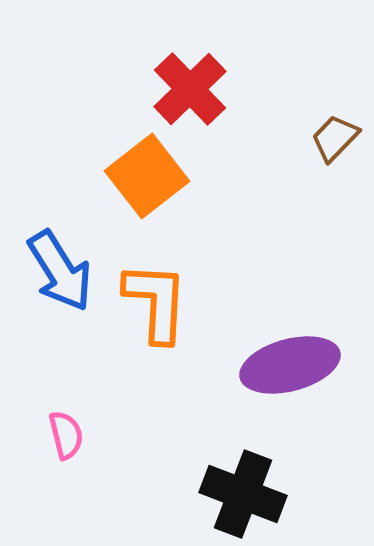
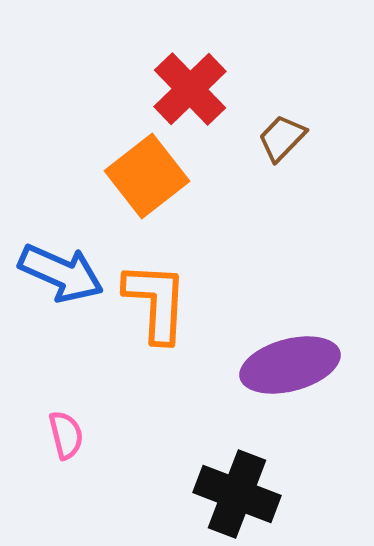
brown trapezoid: moved 53 px left
blue arrow: moved 1 px right, 2 px down; rotated 34 degrees counterclockwise
black cross: moved 6 px left
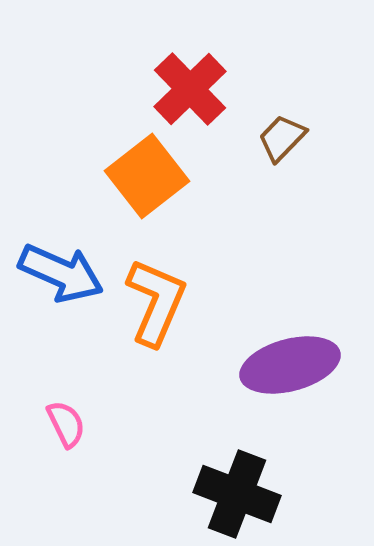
orange L-shape: rotated 20 degrees clockwise
pink semicircle: moved 11 px up; rotated 12 degrees counterclockwise
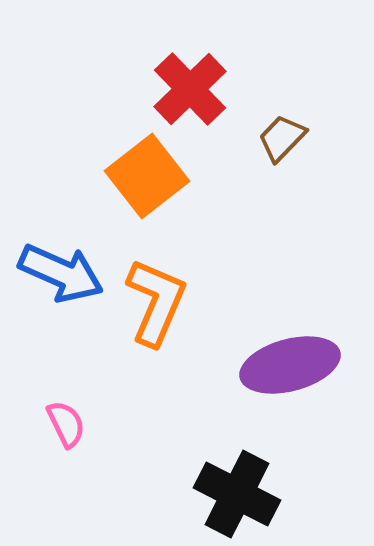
black cross: rotated 6 degrees clockwise
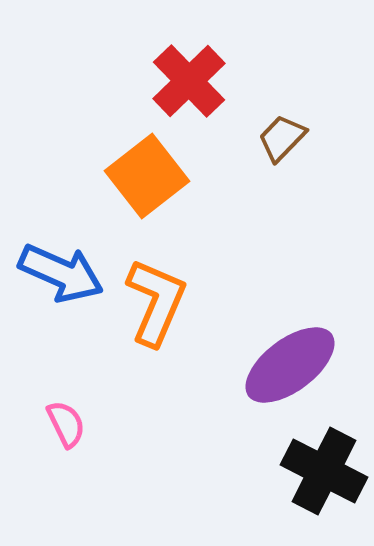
red cross: moved 1 px left, 8 px up
purple ellipse: rotated 22 degrees counterclockwise
black cross: moved 87 px right, 23 px up
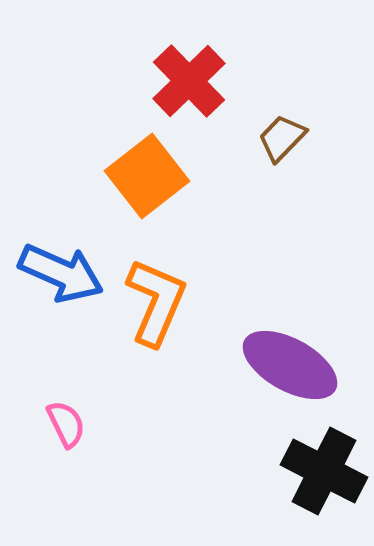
purple ellipse: rotated 66 degrees clockwise
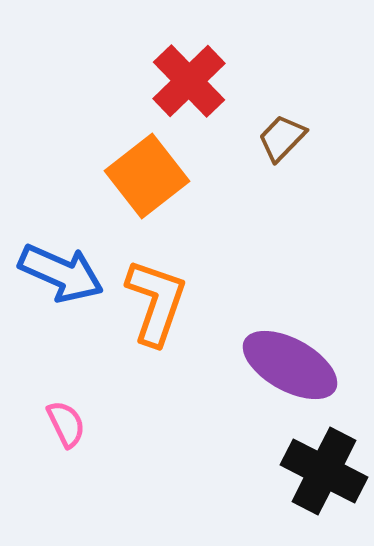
orange L-shape: rotated 4 degrees counterclockwise
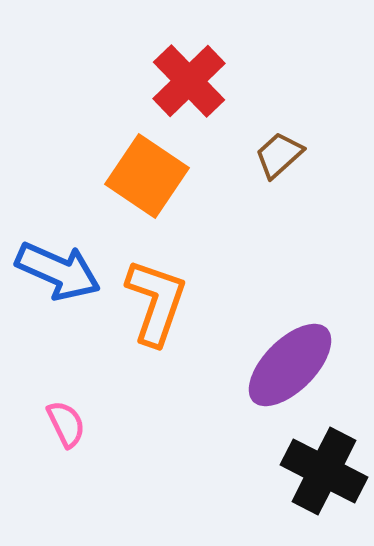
brown trapezoid: moved 3 px left, 17 px down; rotated 4 degrees clockwise
orange square: rotated 18 degrees counterclockwise
blue arrow: moved 3 px left, 2 px up
purple ellipse: rotated 74 degrees counterclockwise
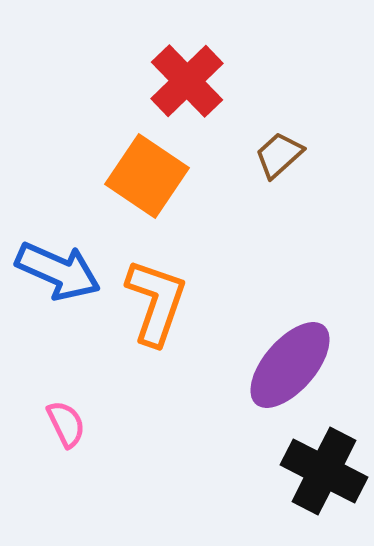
red cross: moved 2 px left
purple ellipse: rotated 4 degrees counterclockwise
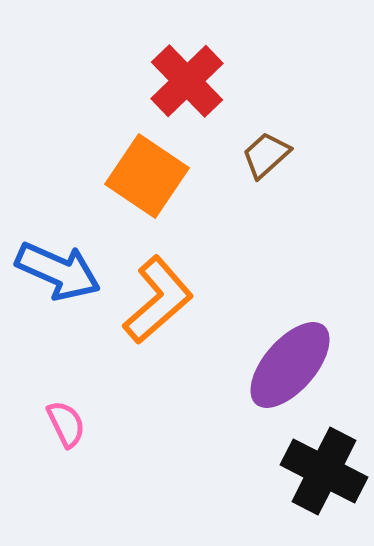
brown trapezoid: moved 13 px left
orange L-shape: moved 2 px right, 2 px up; rotated 30 degrees clockwise
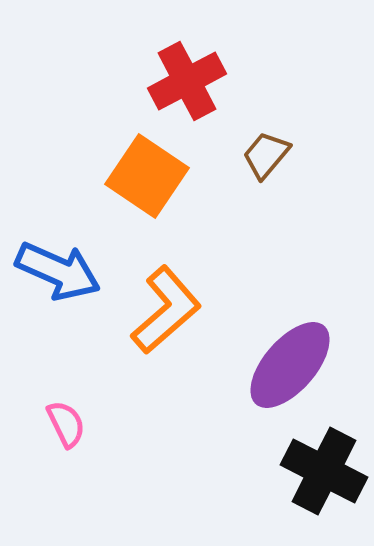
red cross: rotated 16 degrees clockwise
brown trapezoid: rotated 8 degrees counterclockwise
orange L-shape: moved 8 px right, 10 px down
